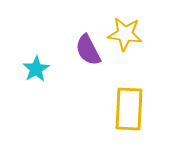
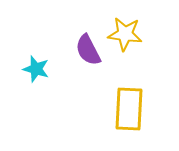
cyan star: rotated 24 degrees counterclockwise
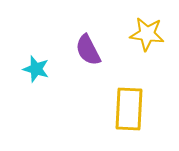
yellow star: moved 22 px right
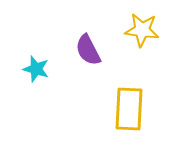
yellow star: moved 5 px left, 4 px up
